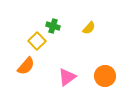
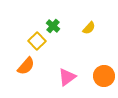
green cross: rotated 24 degrees clockwise
orange circle: moved 1 px left
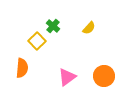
orange semicircle: moved 4 px left, 2 px down; rotated 36 degrees counterclockwise
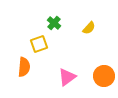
green cross: moved 1 px right, 3 px up
yellow square: moved 2 px right, 3 px down; rotated 24 degrees clockwise
orange semicircle: moved 2 px right, 1 px up
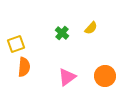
green cross: moved 8 px right, 10 px down
yellow semicircle: moved 2 px right
yellow square: moved 23 px left
orange circle: moved 1 px right
